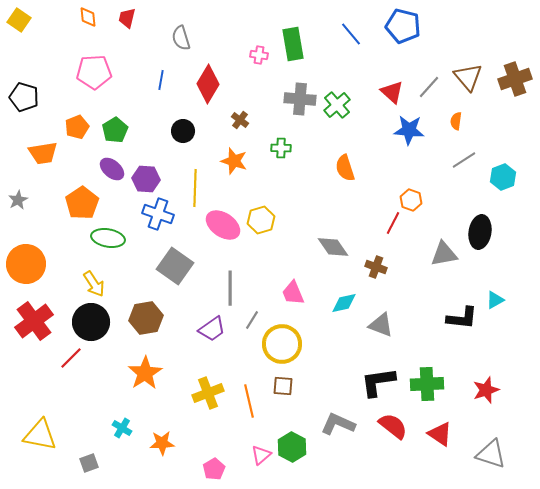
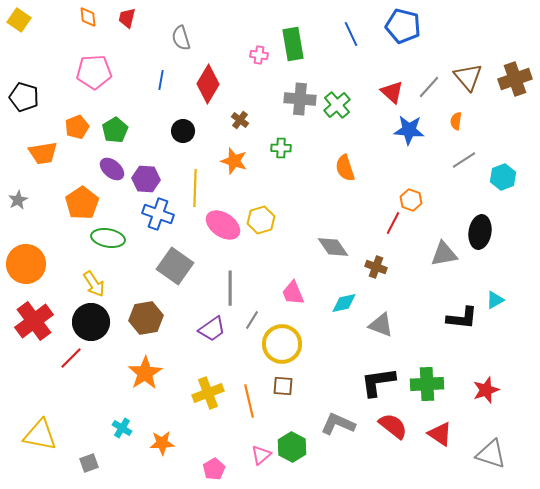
blue line at (351, 34): rotated 15 degrees clockwise
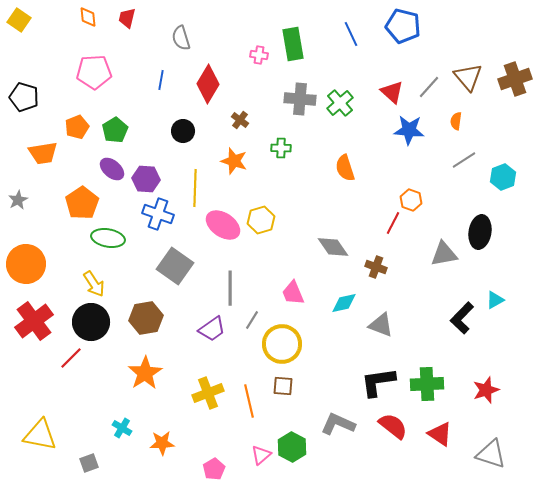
green cross at (337, 105): moved 3 px right, 2 px up
black L-shape at (462, 318): rotated 128 degrees clockwise
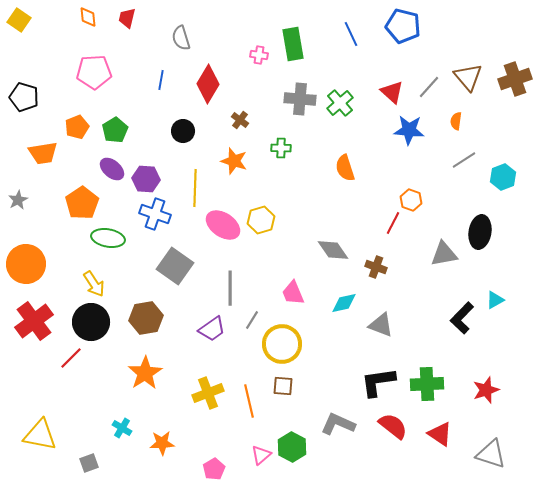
blue cross at (158, 214): moved 3 px left
gray diamond at (333, 247): moved 3 px down
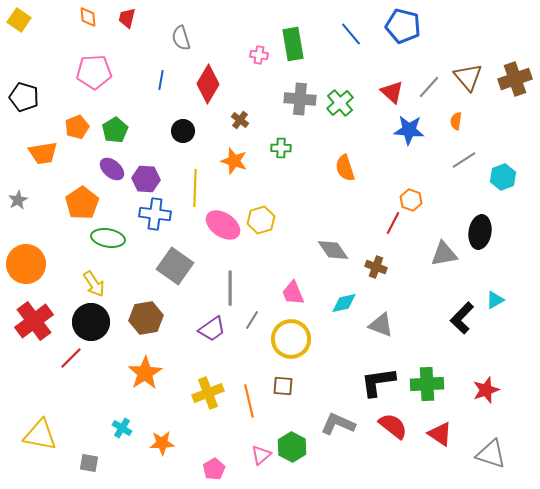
blue line at (351, 34): rotated 15 degrees counterclockwise
blue cross at (155, 214): rotated 12 degrees counterclockwise
yellow circle at (282, 344): moved 9 px right, 5 px up
gray square at (89, 463): rotated 30 degrees clockwise
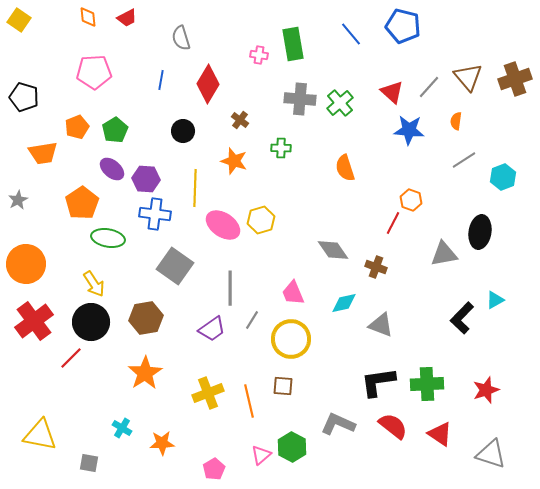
red trapezoid at (127, 18): rotated 130 degrees counterclockwise
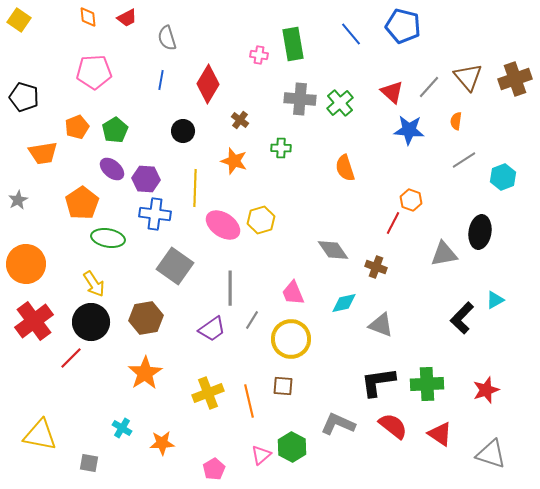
gray semicircle at (181, 38): moved 14 px left
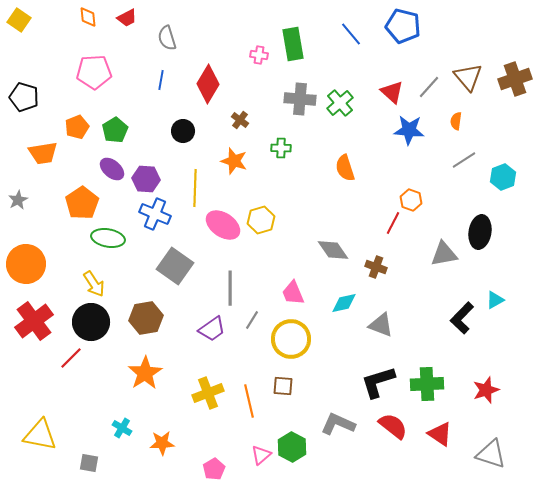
blue cross at (155, 214): rotated 16 degrees clockwise
black L-shape at (378, 382): rotated 9 degrees counterclockwise
